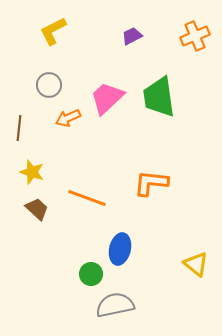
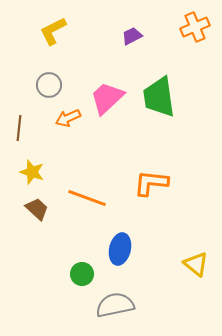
orange cross: moved 9 px up
green circle: moved 9 px left
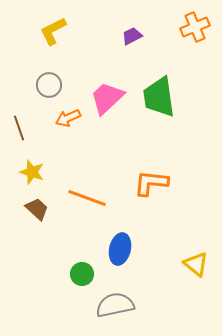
brown line: rotated 25 degrees counterclockwise
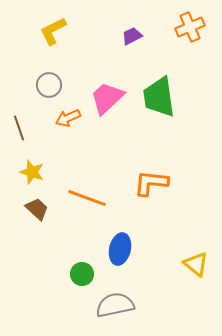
orange cross: moved 5 px left
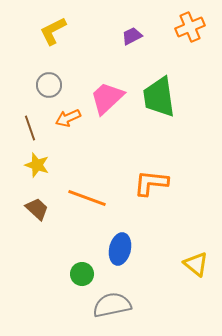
brown line: moved 11 px right
yellow star: moved 5 px right, 7 px up
gray semicircle: moved 3 px left
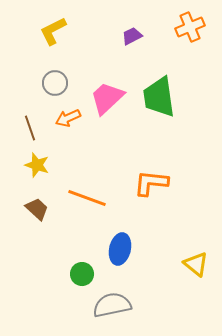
gray circle: moved 6 px right, 2 px up
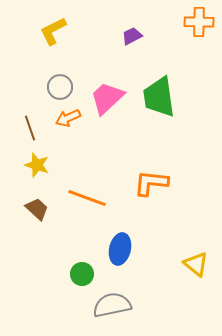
orange cross: moved 9 px right, 5 px up; rotated 24 degrees clockwise
gray circle: moved 5 px right, 4 px down
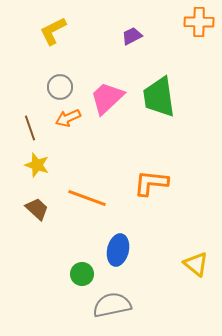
blue ellipse: moved 2 px left, 1 px down
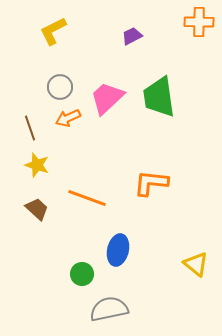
gray semicircle: moved 3 px left, 4 px down
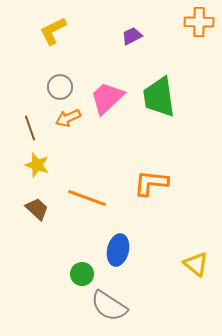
gray semicircle: moved 3 px up; rotated 135 degrees counterclockwise
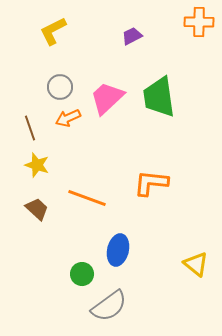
gray semicircle: rotated 69 degrees counterclockwise
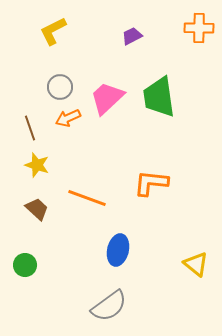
orange cross: moved 6 px down
green circle: moved 57 px left, 9 px up
